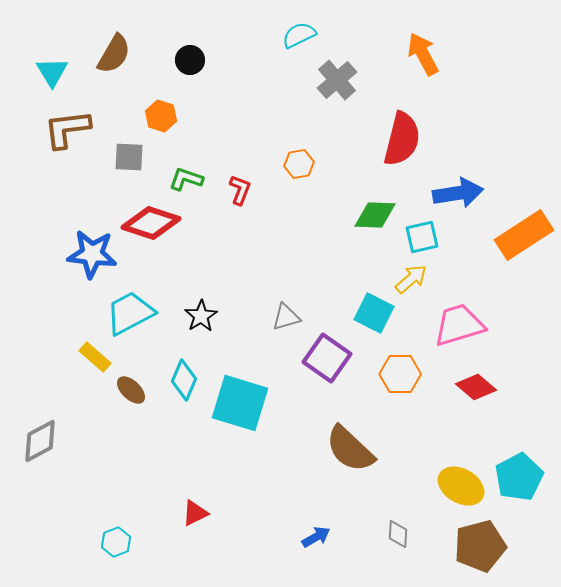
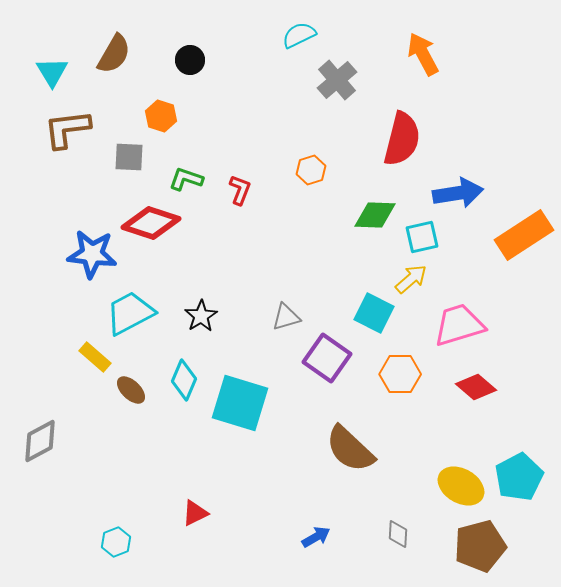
orange hexagon at (299, 164): moved 12 px right, 6 px down; rotated 8 degrees counterclockwise
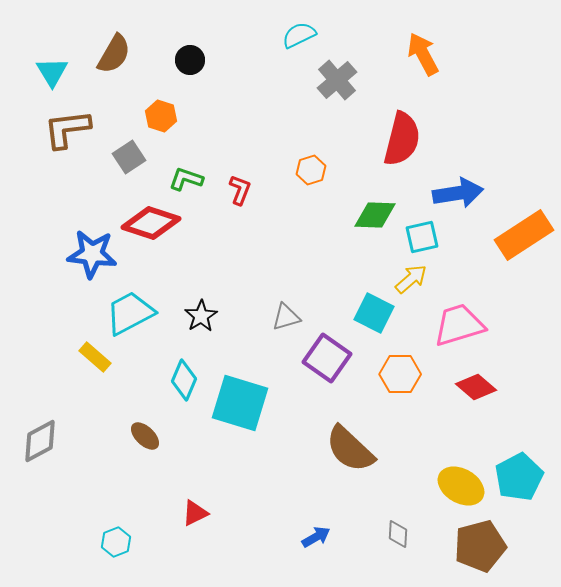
gray square at (129, 157): rotated 36 degrees counterclockwise
brown ellipse at (131, 390): moved 14 px right, 46 px down
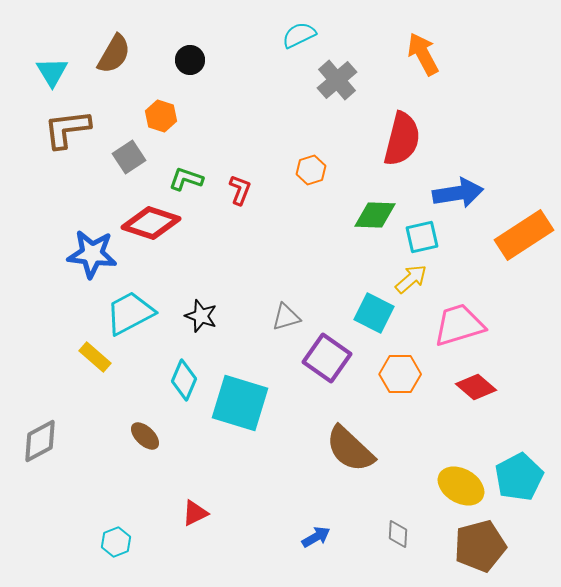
black star at (201, 316): rotated 20 degrees counterclockwise
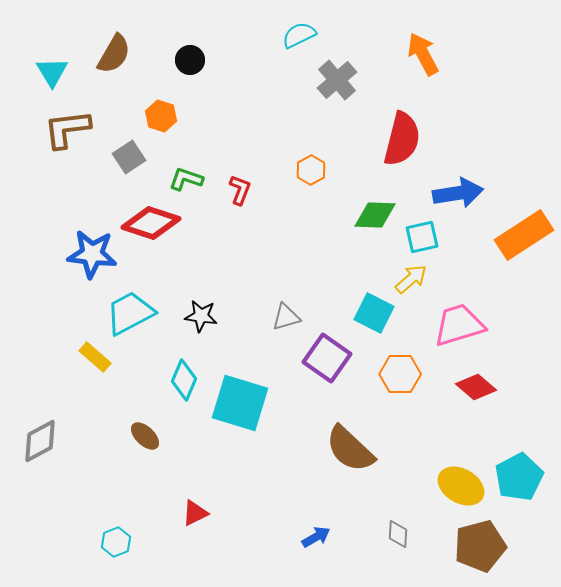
orange hexagon at (311, 170): rotated 12 degrees counterclockwise
black star at (201, 316): rotated 12 degrees counterclockwise
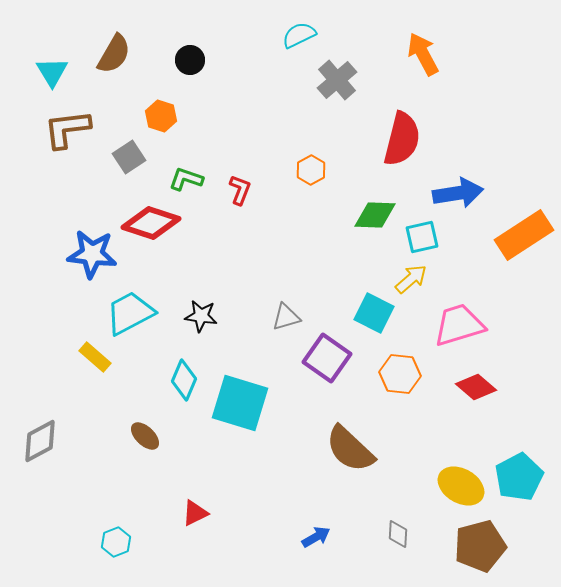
orange hexagon at (400, 374): rotated 6 degrees clockwise
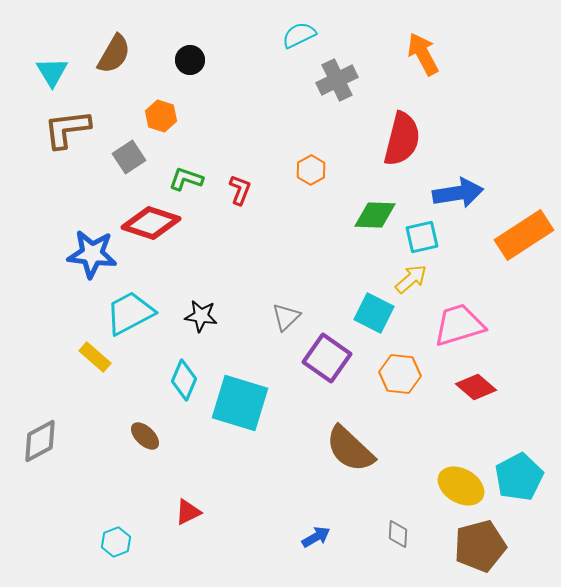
gray cross at (337, 80): rotated 15 degrees clockwise
gray triangle at (286, 317): rotated 28 degrees counterclockwise
red triangle at (195, 513): moved 7 px left, 1 px up
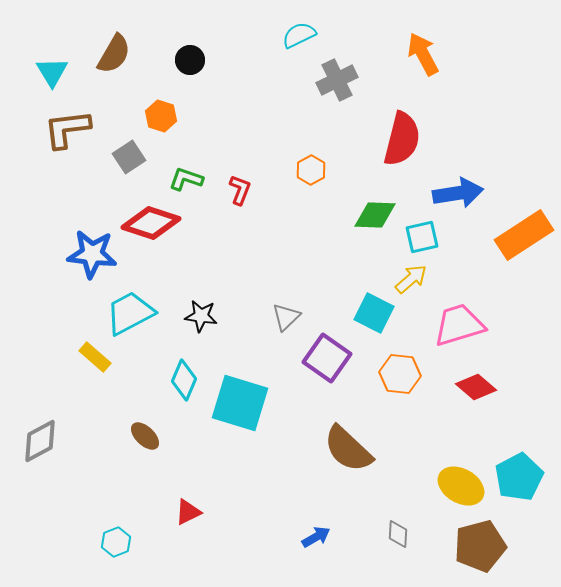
brown semicircle at (350, 449): moved 2 px left
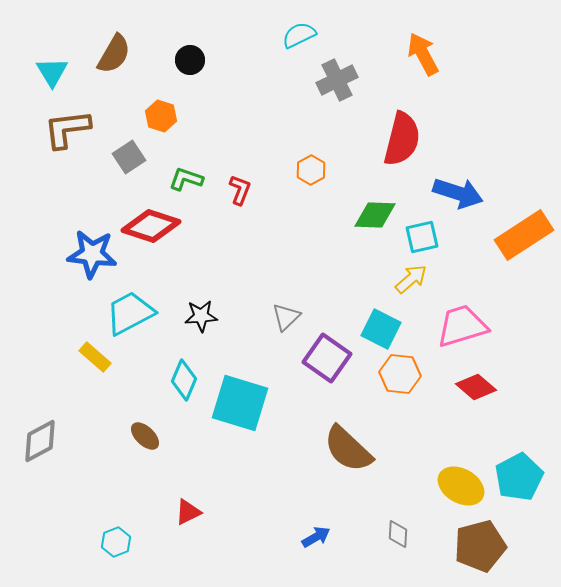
blue arrow at (458, 193): rotated 27 degrees clockwise
red diamond at (151, 223): moved 3 px down
cyan square at (374, 313): moved 7 px right, 16 px down
black star at (201, 316): rotated 12 degrees counterclockwise
pink trapezoid at (459, 325): moved 3 px right, 1 px down
